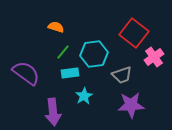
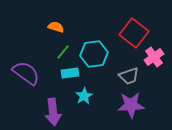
gray trapezoid: moved 7 px right, 1 px down
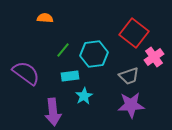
orange semicircle: moved 11 px left, 9 px up; rotated 14 degrees counterclockwise
green line: moved 2 px up
cyan rectangle: moved 3 px down
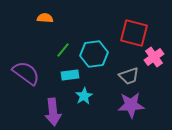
red square: rotated 24 degrees counterclockwise
cyan rectangle: moved 1 px up
